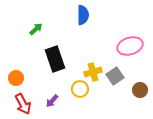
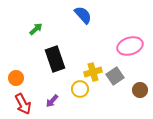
blue semicircle: rotated 42 degrees counterclockwise
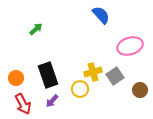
blue semicircle: moved 18 px right
black rectangle: moved 7 px left, 16 px down
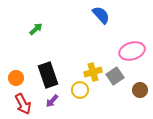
pink ellipse: moved 2 px right, 5 px down
yellow circle: moved 1 px down
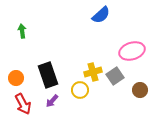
blue semicircle: rotated 90 degrees clockwise
green arrow: moved 14 px left, 2 px down; rotated 56 degrees counterclockwise
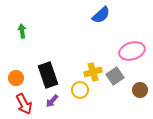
red arrow: moved 1 px right
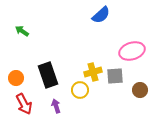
green arrow: rotated 48 degrees counterclockwise
gray square: rotated 30 degrees clockwise
purple arrow: moved 4 px right, 5 px down; rotated 120 degrees clockwise
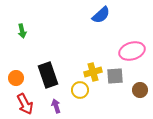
green arrow: rotated 136 degrees counterclockwise
red arrow: moved 1 px right
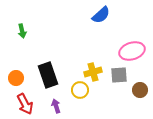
gray square: moved 4 px right, 1 px up
